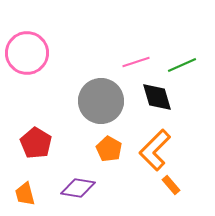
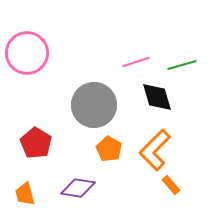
green line: rotated 8 degrees clockwise
gray circle: moved 7 px left, 4 px down
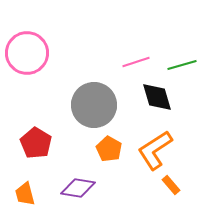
orange L-shape: rotated 12 degrees clockwise
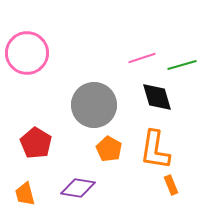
pink line: moved 6 px right, 4 px up
orange L-shape: rotated 48 degrees counterclockwise
orange rectangle: rotated 18 degrees clockwise
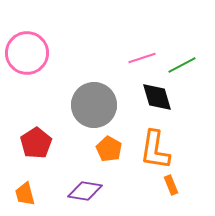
green line: rotated 12 degrees counterclockwise
red pentagon: rotated 8 degrees clockwise
purple diamond: moved 7 px right, 3 px down
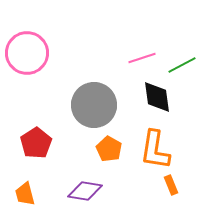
black diamond: rotated 8 degrees clockwise
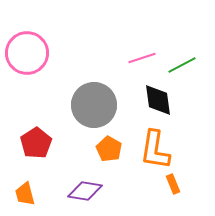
black diamond: moved 1 px right, 3 px down
orange rectangle: moved 2 px right, 1 px up
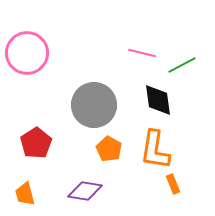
pink line: moved 5 px up; rotated 32 degrees clockwise
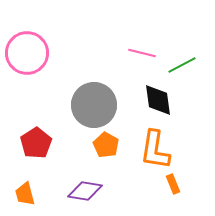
orange pentagon: moved 3 px left, 4 px up
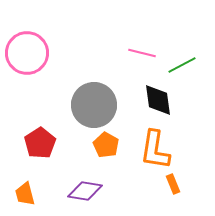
red pentagon: moved 4 px right
